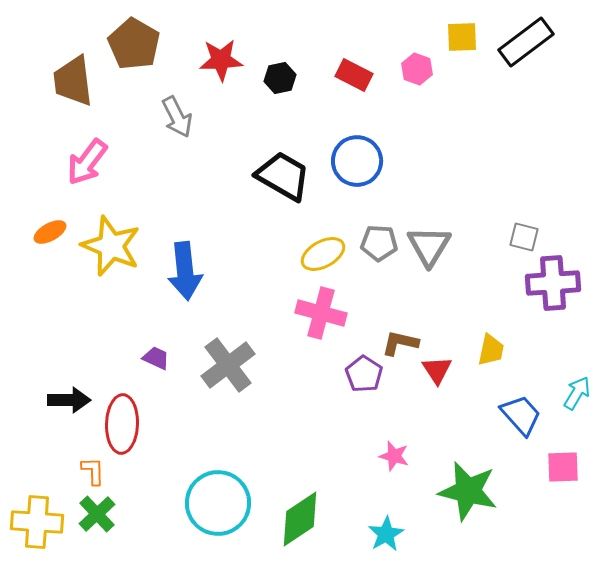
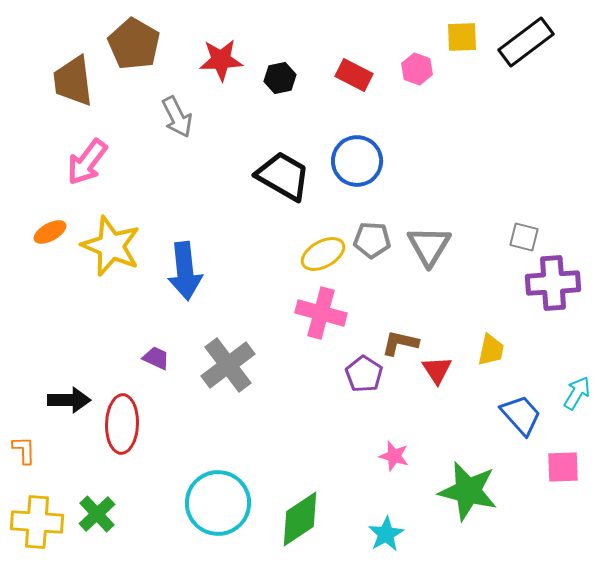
gray pentagon: moved 7 px left, 3 px up
orange L-shape: moved 69 px left, 21 px up
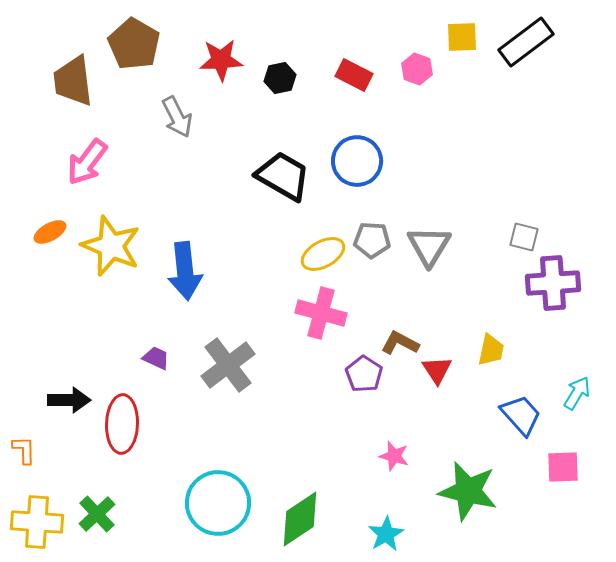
brown L-shape: rotated 15 degrees clockwise
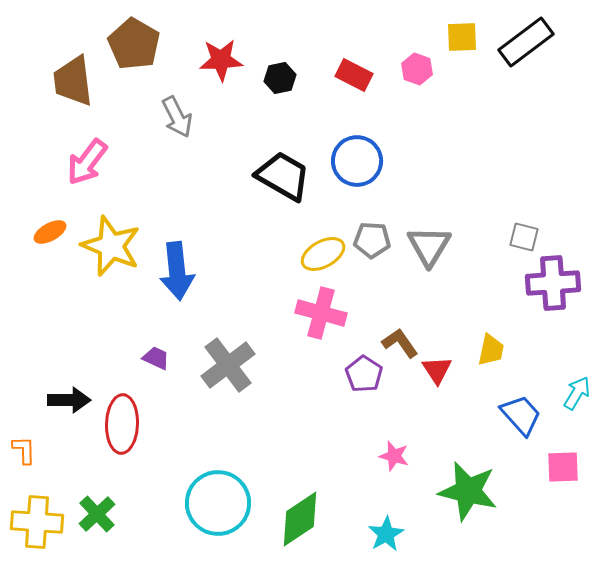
blue arrow: moved 8 px left
brown L-shape: rotated 27 degrees clockwise
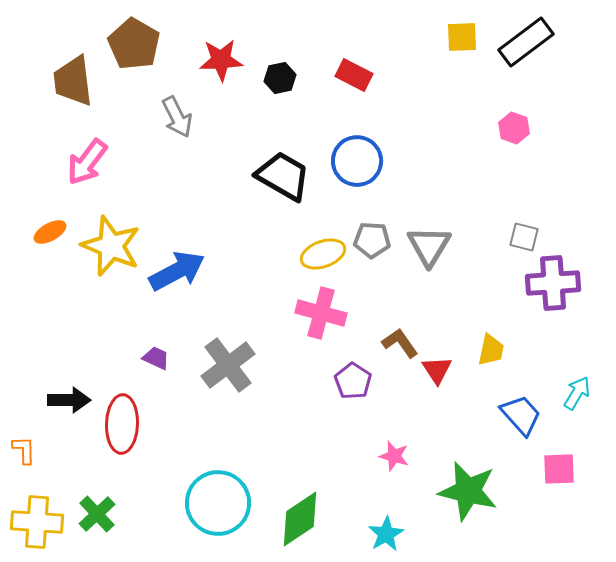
pink hexagon: moved 97 px right, 59 px down
yellow ellipse: rotated 9 degrees clockwise
blue arrow: rotated 112 degrees counterclockwise
purple pentagon: moved 11 px left, 7 px down
pink square: moved 4 px left, 2 px down
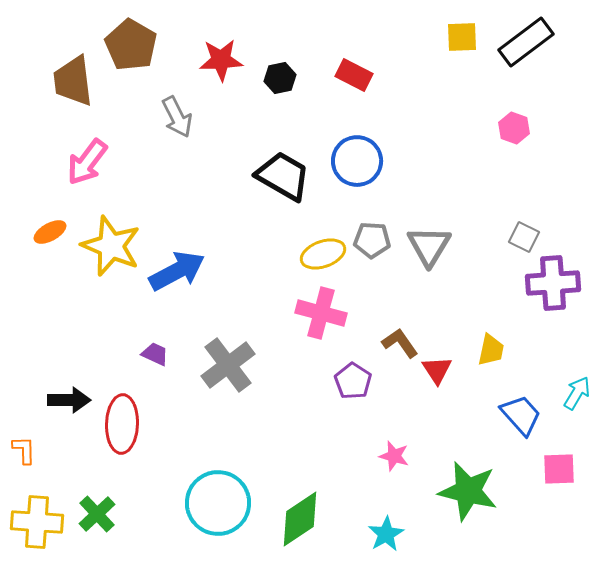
brown pentagon: moved 3 px left, 1 px down
gray square: rotated 12 degrees clockwise
purple trapezoid: moved 1 px left, 4 px up
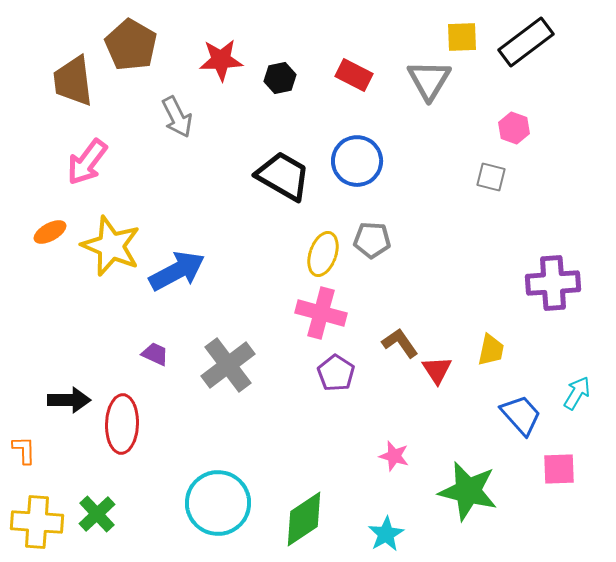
gray square: moved 33 px left, 60 px up; rotated 12 degrees counterclockwise
gray triangle: moved 166 px up
yellow ellipse: rotated 51 degrees counterclockwise
purple pentagon: moved 17 px left, 8 px up
green diamond: moved 4 px right
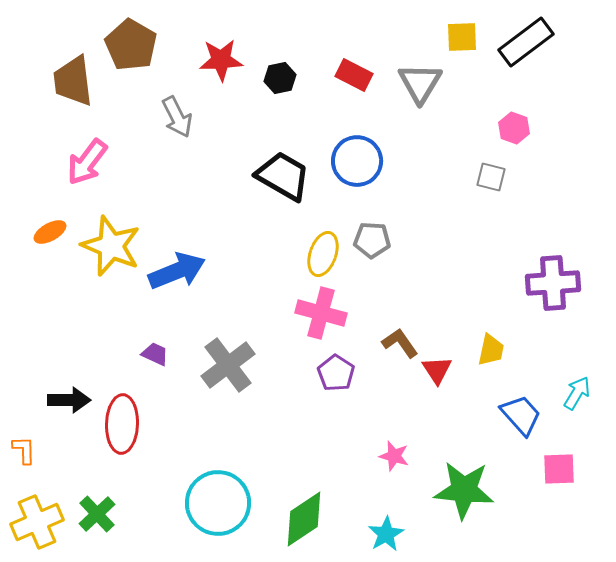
gray triangle: moved 9 px left, 3 px down
blue arrow: rotated 6 degrees clockwise
green star: moved 4 px left, 1 px up; rotated 8 degrees counterclockwise
yellow cross: rotated 27 degrees counterclockwise
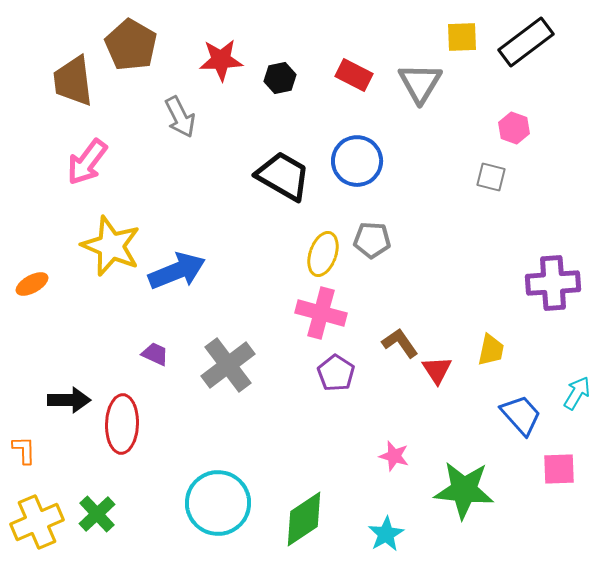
gray arrow: moved 3 px right
orange ellipse: moved 18 px left, 52 px down
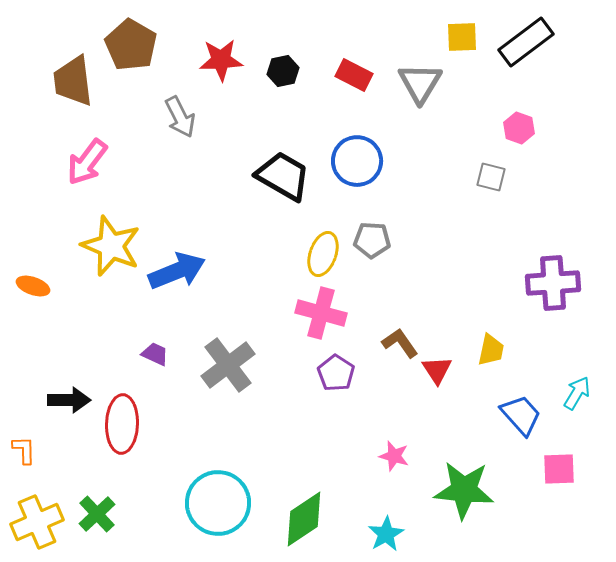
black hexagon: moved 3 px right, 7 px up
pink hexagon: moved 5 px right
orange ellipse: moved 1 px right, 2 px down; rotated 48 degrees clockwise
